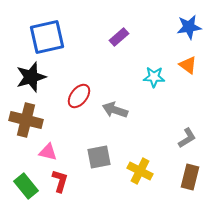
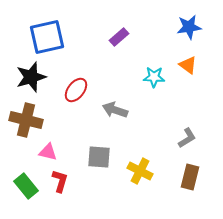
red ellipse: moved 3 px left, 6 px up
gray square: rotated 15 degrees clockwise
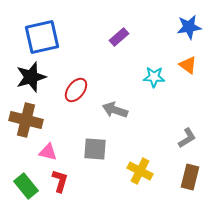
blue square: moved 5 px left
gray square: moved 4 px left, 8 px up
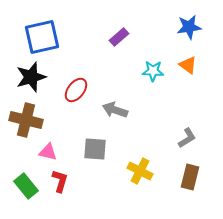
cyan star: moved 1 px left, 6 px up
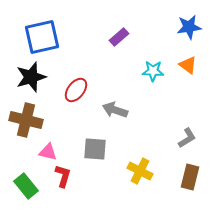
red L-shape: moved 3 px right, 5 px up
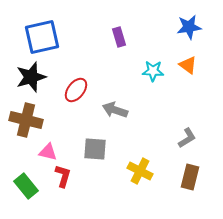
purple rectangle: rotated 66 degrees counterclockwise
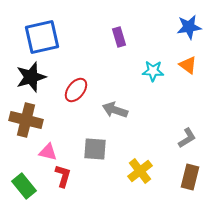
yellow cross: rotated 25 degrees clockwise
green rectangle: moved 2 px left
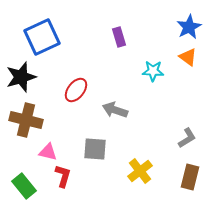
blue star: rotated 20 degrees counterclockwise
blue square: rotated 12 degrees counterclockwise
orange triangle: moved 8 px up
black star: moved 10 px left
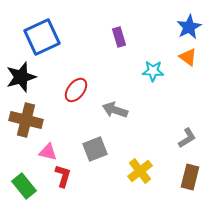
gray square: rotated 25 degrees counterclockwise
